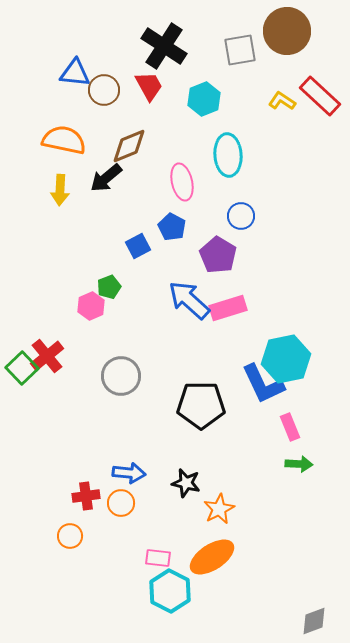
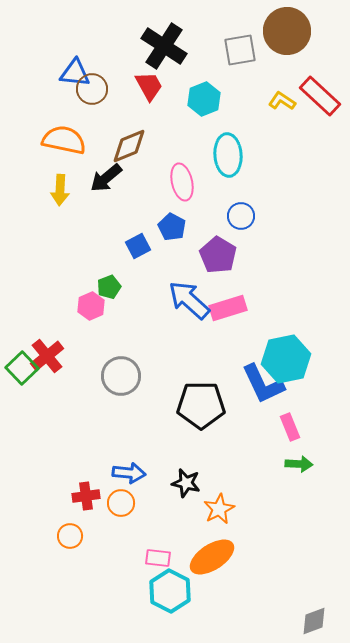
brown circle at (104, 90): moved 12 px left, 1 px up
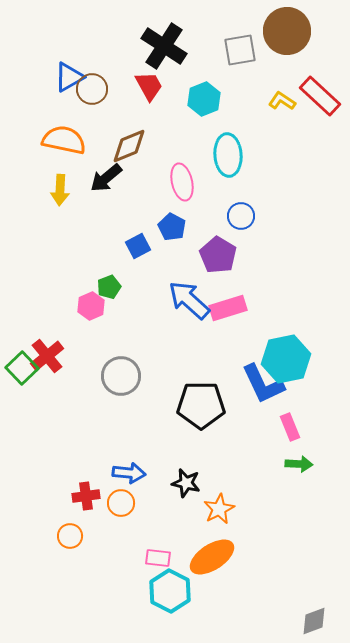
blue triangle at (75, 73): moved 6 px left, 4 px down; rotated 36 degrees counterclockwise
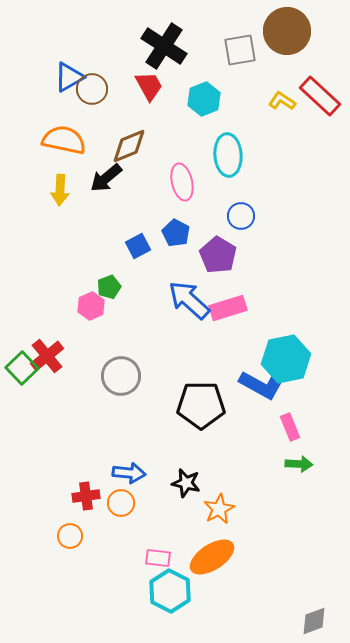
blue pentagon at (172, 227): moved 4 px right, 6 px down
blue L-shape at (263, 384): rotated 36 degrees counterclockwise
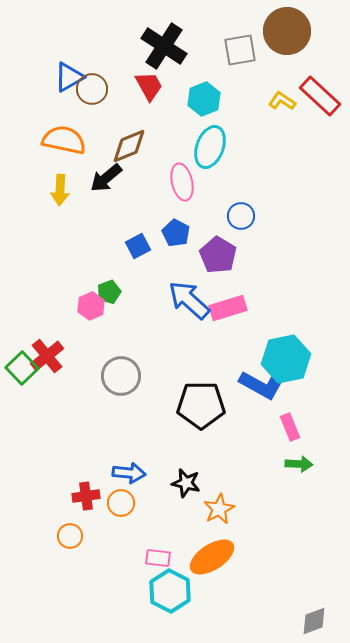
cyan ellipse at (228, 155): moved 18 px left, 8 px up; rotated 24 degrees clockwise
green pentagon at (109, 287): moved 5 px down
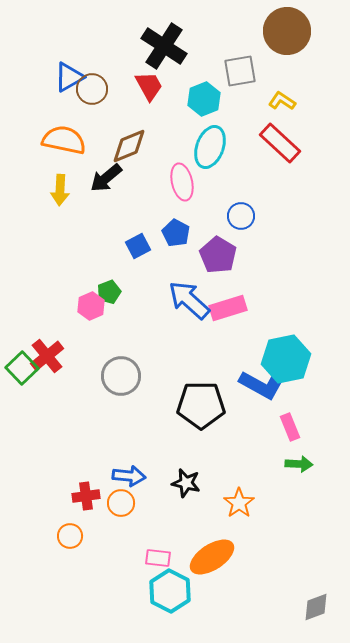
gray square at (240, 50): moved 21 px down
red rectangle at (320, 96): moved 40 px left, 47 px down
blue arrow at (129, 473): moved 3 px down
orange star at (219, 509): moved 20 px right, 6 px up; rotated 8 degrees counterclockwise
gray diamond at (314, 621): moved 2 px right, 14 px up
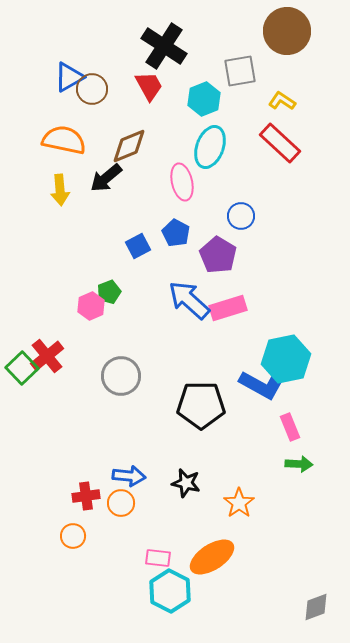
yellow arrow at (60, 190): rotated 8 degrees counterclockwise
orange circle at (70, 536): moved 3 px right
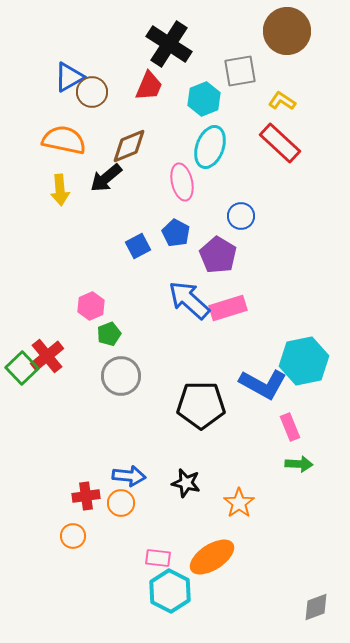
black cross at (164, 46): moved 5 px right, 2 px up
red trapezoid at (149, 86): rotated 52 degrees clockwise
brown circle at (92, 89): moved 3 px down
green pentagon at (109, 292): moved 42 px down
cyan hexagon at (286, 359): moved 18 px right, 2 px down
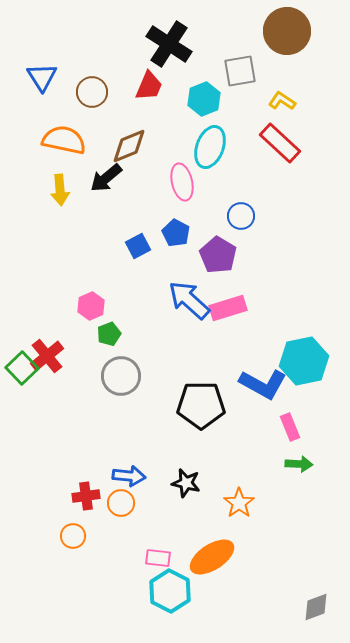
blue triangle at (69, 77): moved 27 px left; rotated 32 degrees counterclockwise
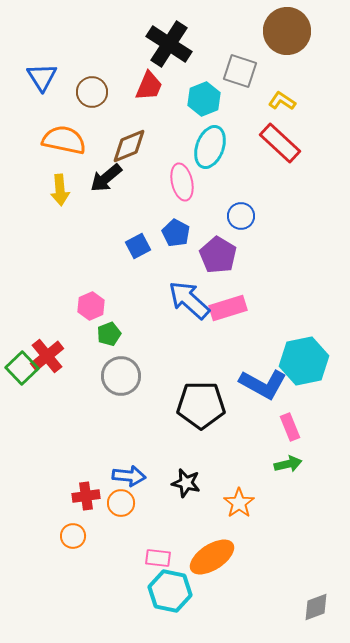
gray square at (240, 71): rotated 28 degrees clockwise
green arrow at (299, 464): moved 11 px left; rotated 16 degrees counterclockwise
cyan hexagon at (170, 591): rotated 15 degrees counterclockwise
